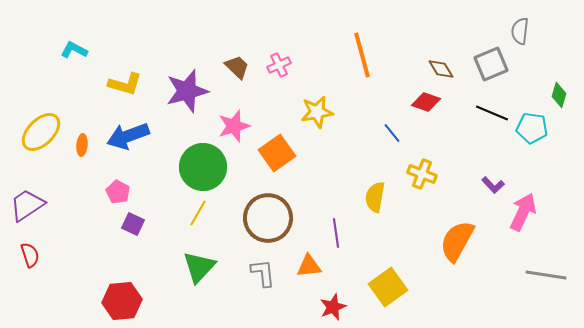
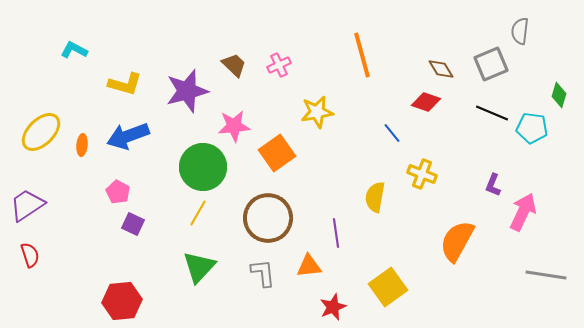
brown trapezoid: moved 3 px left, 2 px up
pink star: rotated 12 degrees clockwise
purple L-shape: rotated 65 degrees clockwise
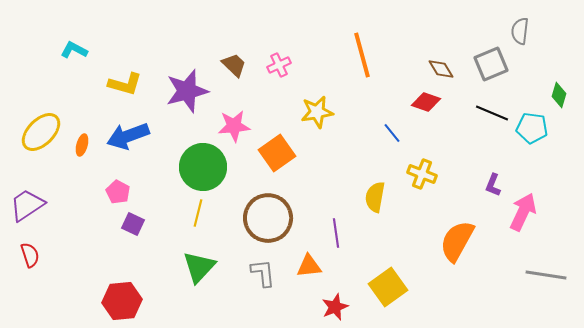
orange ellipse: rotated 10 degrees clockwise
yellow line: rotated 16 degrees counterclockwise
red star: moved 2 px right
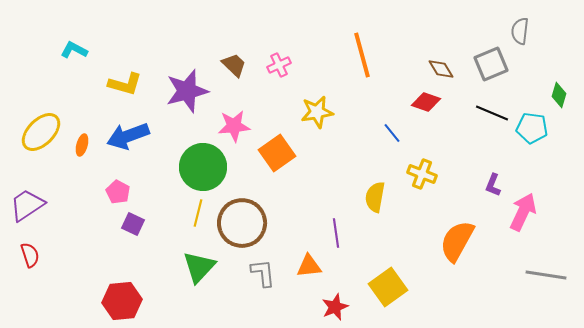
brown circle: moved 26 px left, 5 px down
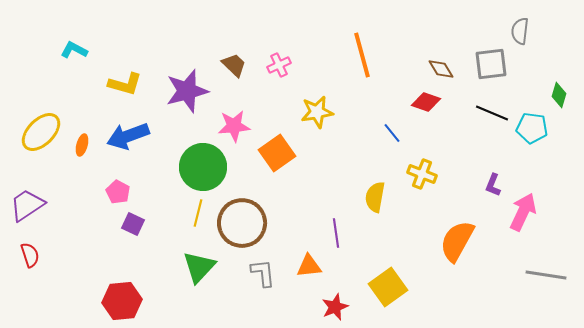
gray square: rotated 16 degrees clockwise
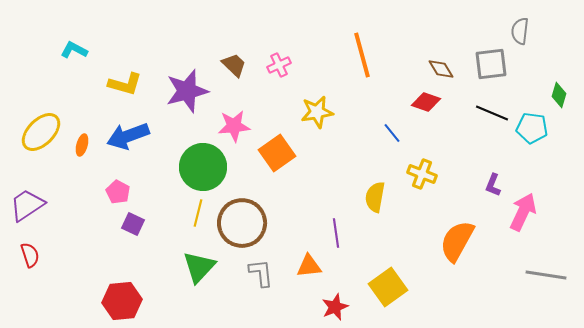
gray L-shape: moved 2 px left
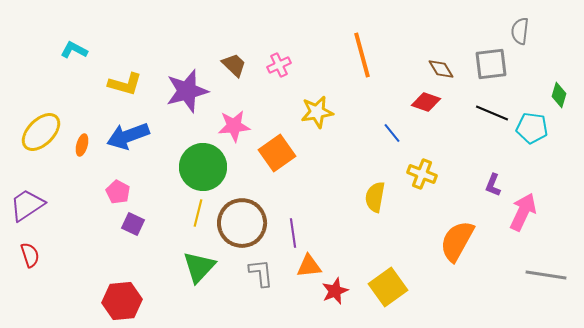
purple line: moved 43 px left
red star: moved 16 px up
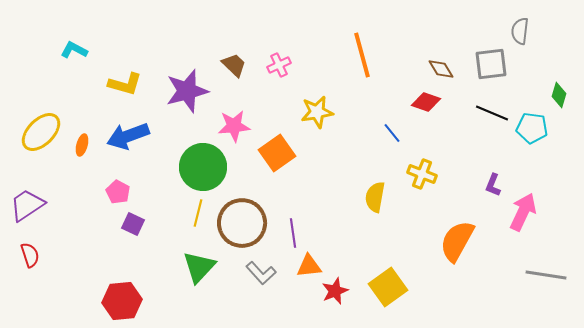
gray L-shape: rotated 144 degrees clockwise
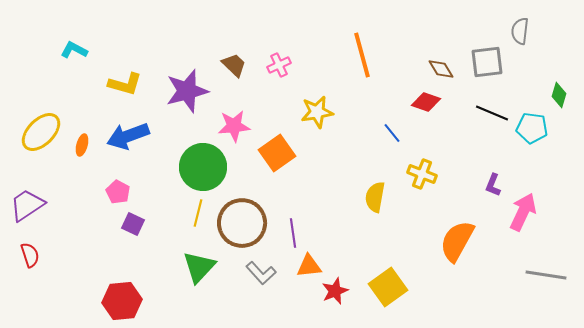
gray square: moved 4 px left, 2 px up
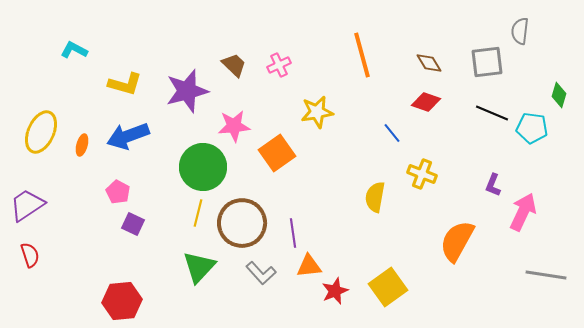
brown diamond: moved 12 px left, 6 px up
yellow ellipse: rotated 21 degrees counterclockwise
